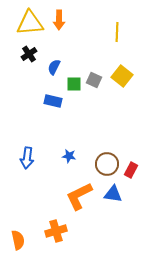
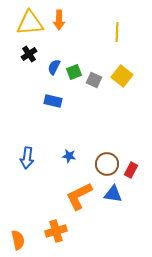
green square: moved 12 px up; rotated 21 degrees counterclockwise
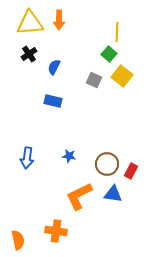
green square: moved 35 px right, 18 px up; rotated 28 degrees counterclockwise
red rectangle: moved 1 px down
orange cross: rotated 25 degrees clockwise
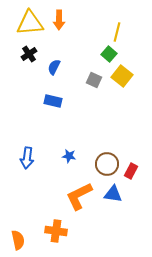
yellow line: rotated 12 degrees clockwise
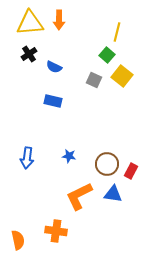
green square: moved 2 px left, 1 px down
blue semicircle: rotated 91 degrees counterclockwise
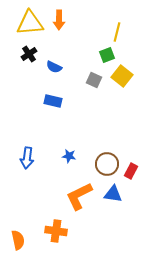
green square: rotated 28 degrees clockwise
